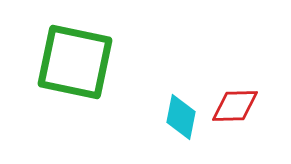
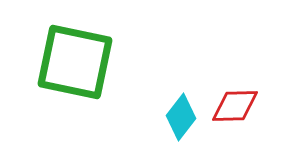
cyan diamond: rotated 27 degrees clockwise
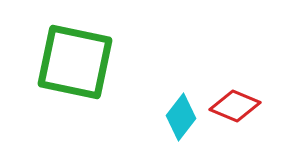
red diamond: rotated 24 degrees clockwise
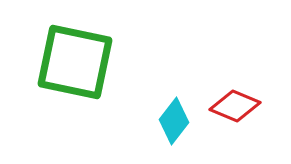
cyan diamond: moved 7 px left, 4 px down
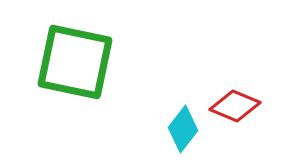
cyan diamond: moved 9 px right, 8 px down
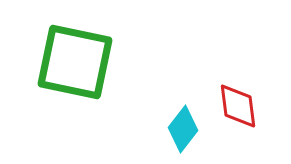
red diamond: moved 3 px right; rotated 60 degrees clockwise
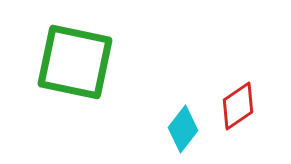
red diamond: rotated 63 degrees clockwise
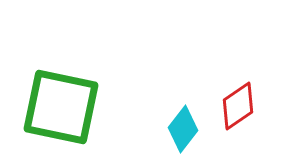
green square: moved 14 px left, 45 px down
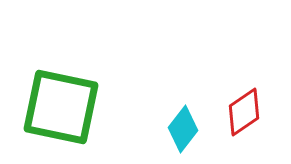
red diamond: moved 6 px right, 6 px down
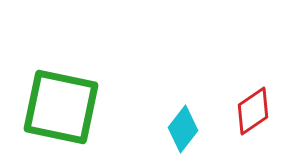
red diamond: moved 9 px right, 1 px up
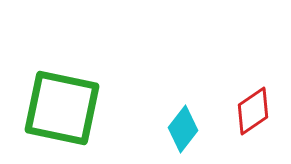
green square: moved 1 px right, 1 px down
